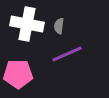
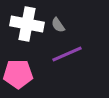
gray semicircle: moved 1 px left, 1 px up; rotated 42 degrees counterclockwise
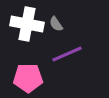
gray semicircle: moved 2 px left, 1 px up
pink pentagon: moved 10 px right, 4 px down
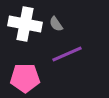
white cross: moved 2 px left
pink pentagon: moved 3 px left
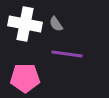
purple line: rotated 32 degrees clockwise
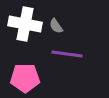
gray semicircle: moved 2 px down
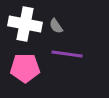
pink pentagon: moved 10 px up
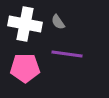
gray semicircle: moved 2 px right, 4 px up
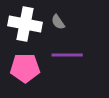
purple line: moved 1 px down; rotated 8 degrees counterclockwise
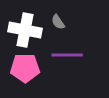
white cross: moved 6 px down
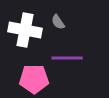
purple line: moved 3 px down
pink pentagon: moved 9 px right, 11 px down
